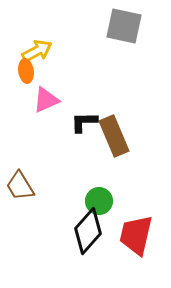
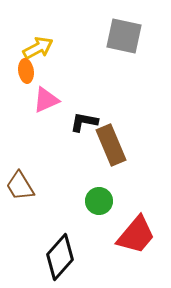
gray square: moved 10 px down
yellow arrow: moved 1 px right, 3 px up
black L-shape: rotated 12 degrees clockwise
brown rectangle: moved 3 px left, 9 px down
black diamond: moved 28 px left, 26 px down
red trapezoid: rotated 153 degrees counterclockwise
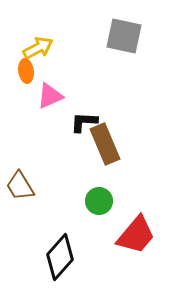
pink triangle: moved 4 px right, 4 px up
black L-shape: rotated 8 degrees counterclockwise
brown rectangle: moved 6 px left, 1 px up
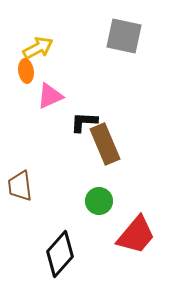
brown trapezoid: rotated 24 degrees clockwise
black diamond: moved 3 px up
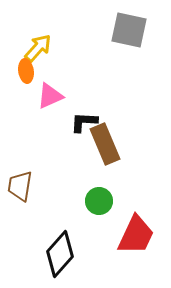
gray square: moved 5 px right, 6 px up
yellow arrow: rotated 20 degrees counterclockwise
brown trapezoid: rotated 16 degrees clockwise
red trapezoid: rotated 15 degrees counterclockwise
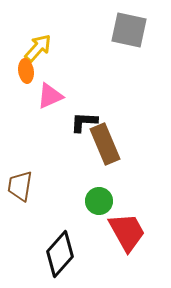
red trapezoid: moved 9 px left, 3 px up; rotated 54 degrees counterclockwise
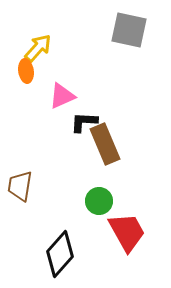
pink triangle: moved 12 px right
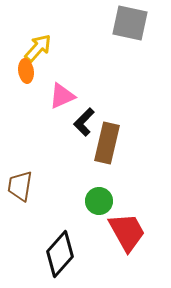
gray square: moved 1 px right, 7 px up
black L-shape: rotated 48 degrees counterclockwise
brown rectangle: moved 2 px right, 1 px up; rotated 36 degrees clockwise
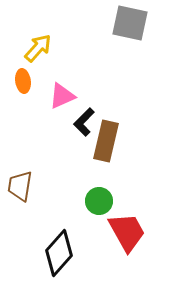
orange ellipse: moved 3 px left, 10 px down
brown rectangle: moved 1 px left, 2 px up
black diamond: moved 1 px left, 1 px up
